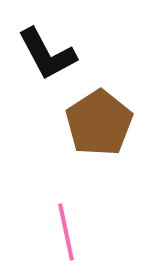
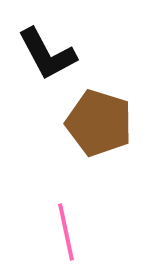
brown pentagon: rotated 22 degrees counterclockwise
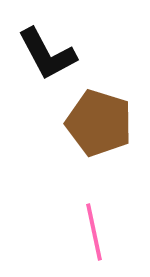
pink line: moved 28 px right
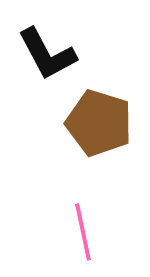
pink line: moved 11 px left
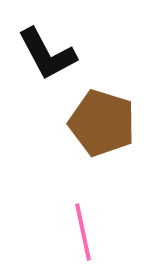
brown pentagon: moved 3 px right
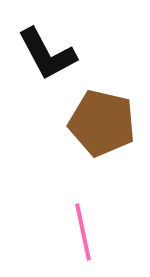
brown pentagon: rotated 4 degrees counterclockwise
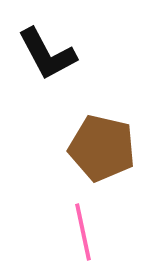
brown pentagon: moved 25 px down
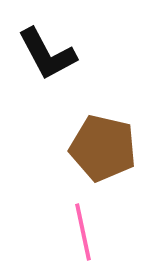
brown pentagon: moved 1 px right
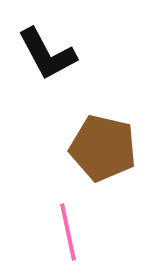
pink line: moved 15 px left
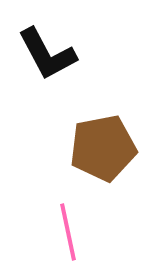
brown pentagon: rotated 24 degrees counterclockwise
